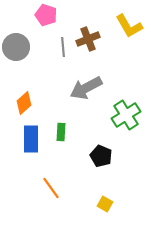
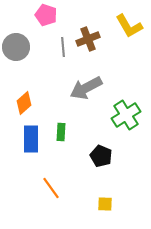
yellow square: rotated 28 degrees counterclockwise
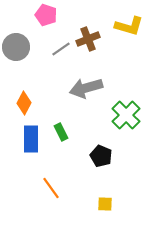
yellow L-shape: rotated 44 degrees counterclockwise
gray line: moved 2 px left, 2 px down; rotated 60 degrees clockwise
gray arrow: rotated 12 degrees clockwise
orange diamond: rotated 20 degrees counterclockwise
green cross: rotated 12 degrees counterclockwise
green rectangle: rotated 30 degrees counterclockwise
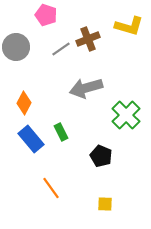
blue rectangle: rotated 40 degrees counterclockwise
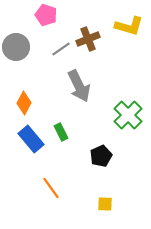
gray arrow: moved 7 px left, 2 px up; rotated 100 degrees counterclockwise
green cross: moved 2 px right
black pentagon: rotated 25 degrees clockwise
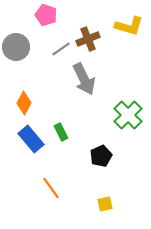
gray arrow: moved 5 px right, 7 px up
yellow square: rotated 14 degrees counterclockwise
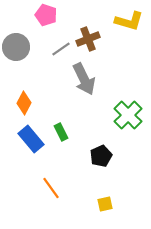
yellow L-shape: moved 5 px up
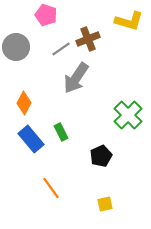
gray arrow: moved 8 px left, 1 px up; rotated 60 degrees clockwise
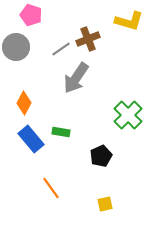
pink pentagon: moved 15 px left
green rectangle: rotated 54 degrees counterclockwise
